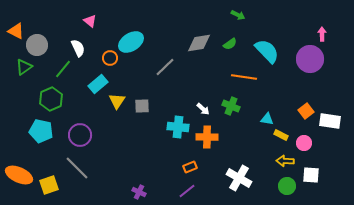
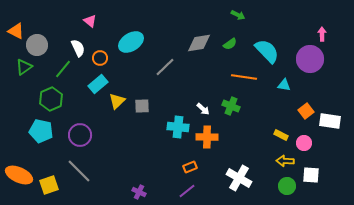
orange circle at (110, 58): moved 10 px left
yellow triangle at (117, 101): rotated 12 degrees clockwise
cyan triangle at (267, 119): moved 17 px right, 34 px up
gray line at (77, 168): moved 2 px right, 3 px down
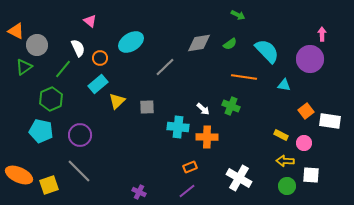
gray square at (142, 106): moved 5 px right, 1 px down
